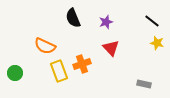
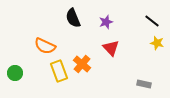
orange cross: rotated 30 degrees counterclockwise
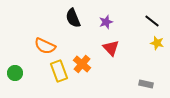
gray rectangle: moved 2 px right
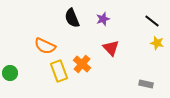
black semicircle: moved 1 px left
purple star: moved 3 px left, 3 px up
green circle: moved 5 px left
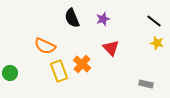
black line: moved 2 px right
